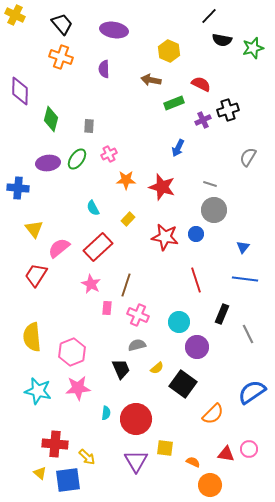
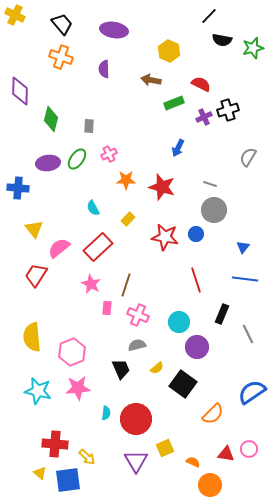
purple cross at (203, 120): moved 1 px right, 3 px up
yellow square at (165, 448): rotated 30 degrees counterclockwise
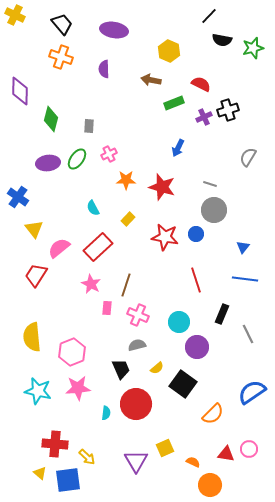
blue cross at (18, 188): moved 9 px down; rotated 30 degrees clockwise
red circle at (136, 419): moved 15 px up
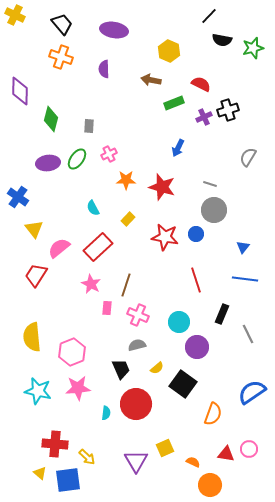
orange semicircle at (213, 414): rotated 25 degrees counterclockwise
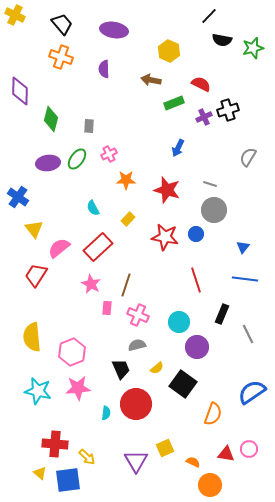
red star at (162, 187): moved 5 px right, 3 px down
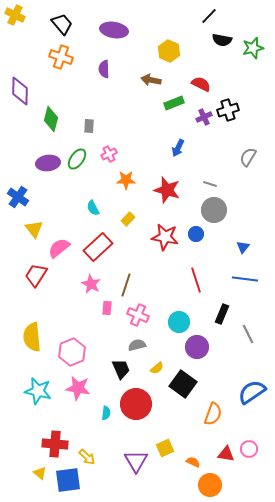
pink star at (78, 388): rotated 15 degrees clockwise
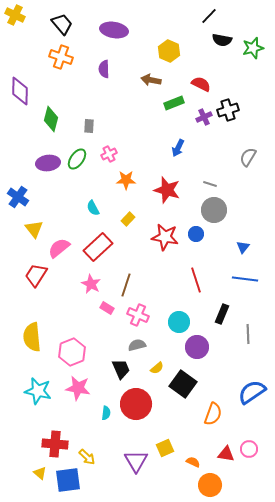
pink rectangle at (107, 308): rotated 64 degrees counterclockwise
gray line at (248, 334): rotated 24 degrees clockwise
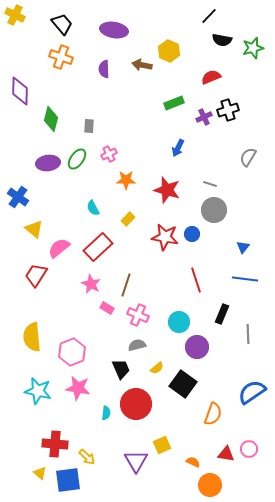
brown arrow at (151, 80): moved 9 px left, 15 px up
red semicircle at (201, 84): moved 10 px right, 7 px up; rotated 48 degrees counterclockwise
yellow triangle at (34, 229): rotated 12 degrees counterclockwise
blue circle at (196, 234): moved 4 px left
yellow square at (165, 448): moved 3 px left, 3 px up
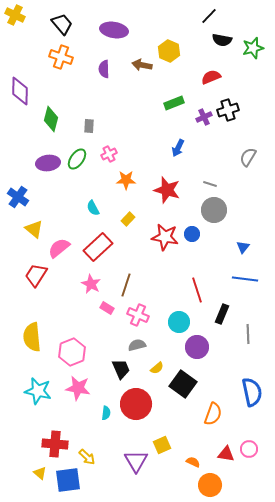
red line at (196, 280): moved 1 px right, 10 px down
blue semicircle at (252, 392): rotated 112 degrees clockwise
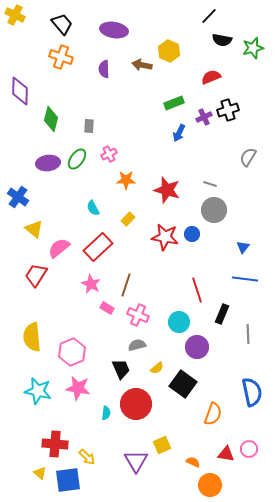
blue arrow at (178, 148): moved 1 px right, 15 px up
